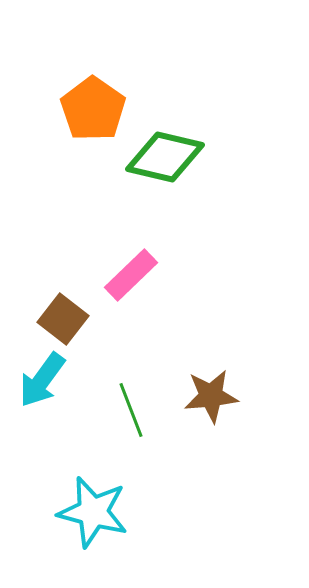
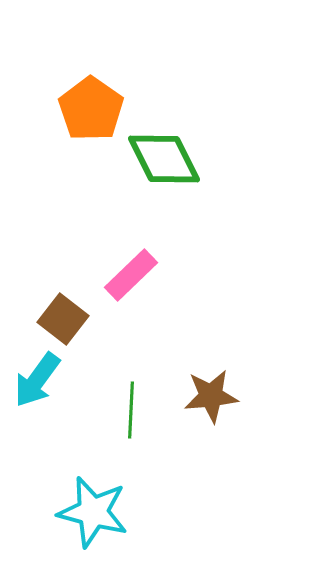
orange pentagon: moved 2 px left
green diamond: moved 1 px left, 2 px down; rotated 50 degrees clockwise
cyan arrow: moved 5 px left
green line: rotated 24 degrees clockwise
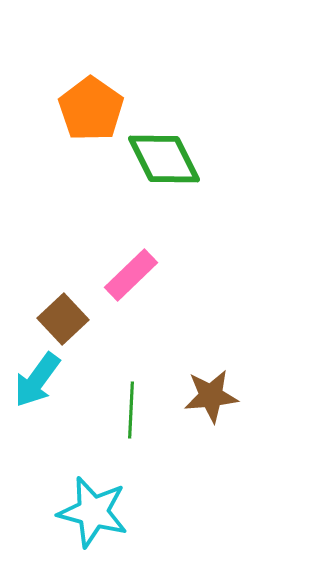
brown square: rotated 9 degrees clockwise
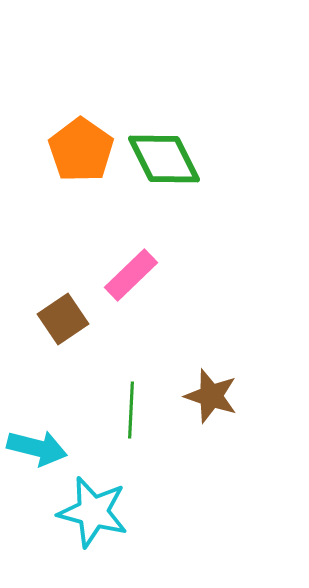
orange pentagon: moved 10 px left, 41 px down
brown square: rotated 9 degrees clockwise
cyan arrow: moved 68 px down; rotated 112 degrees counterclockwise
brown star: rotated 24 degrees clockwise
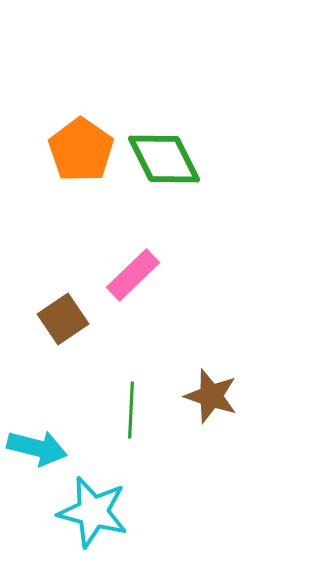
pink rectangle: moved 2 px right
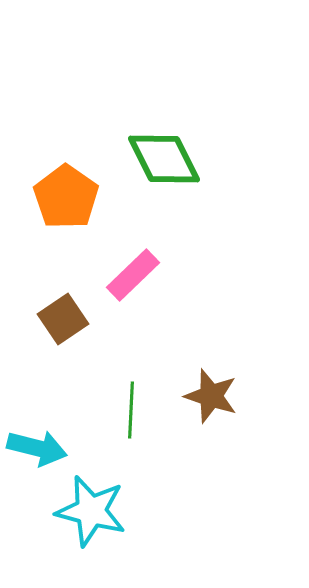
orange pentagon: moved 15 px left, 47 px down
cyan star: moved 2 px left, 1 px up
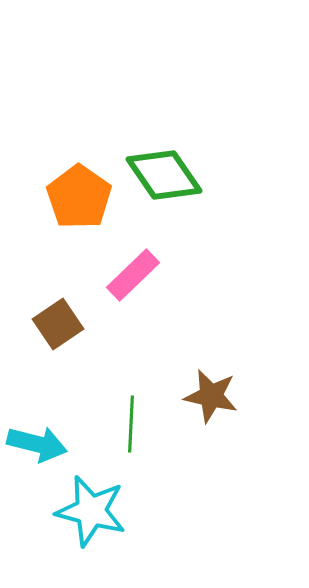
green diamond: moved 16 px down; rotated 8 degrees counterclockwise
orange pentagon: moved 13 px right
brown square: moved 5 px left, 5 px down
brown star: rotated 6 degrees counterclockwise
green line: moved 14 px down
cyan arrow: moved 4 px up
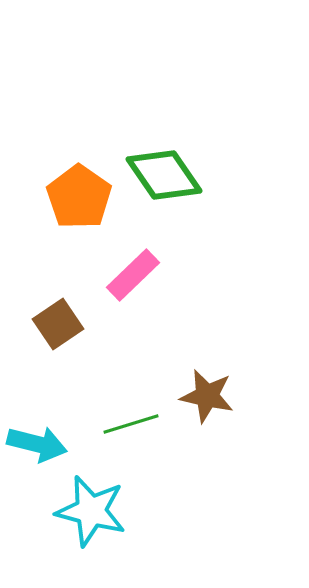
brown star: moved 4 px left
green line: rotated 70 degrees clockwise
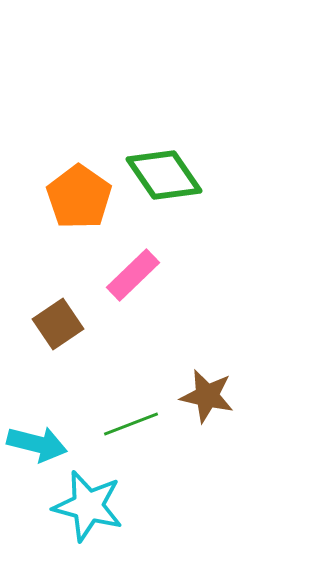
green line: rotated 4 degrees counterclockwise
cyan star: moved 3 px left, 5 px up
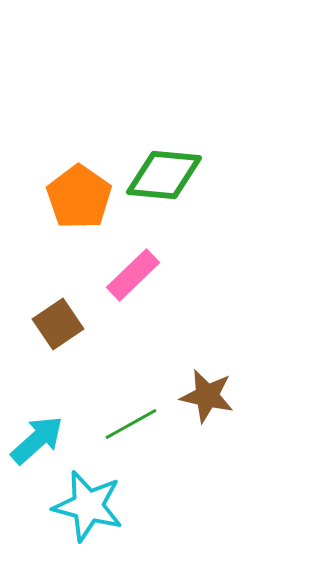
green diamond: rotated 50 degrees counterclockwise
green line: rotated 8 degrees counterclockwise
cyan arrow: moved 4 px up; rotated 56 degrees counterclockwise
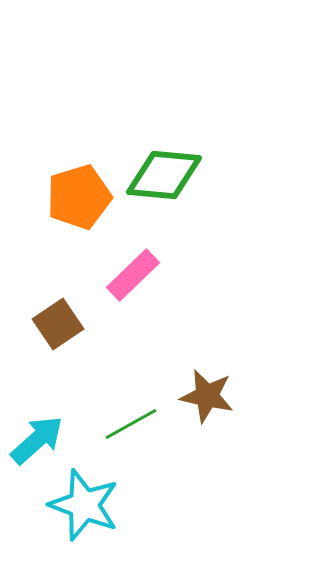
orange pentagon: rotated 20 degrees clockwise
cyan star: moved 4 px left, 1 px up; rotated 6 degrees clockwise
